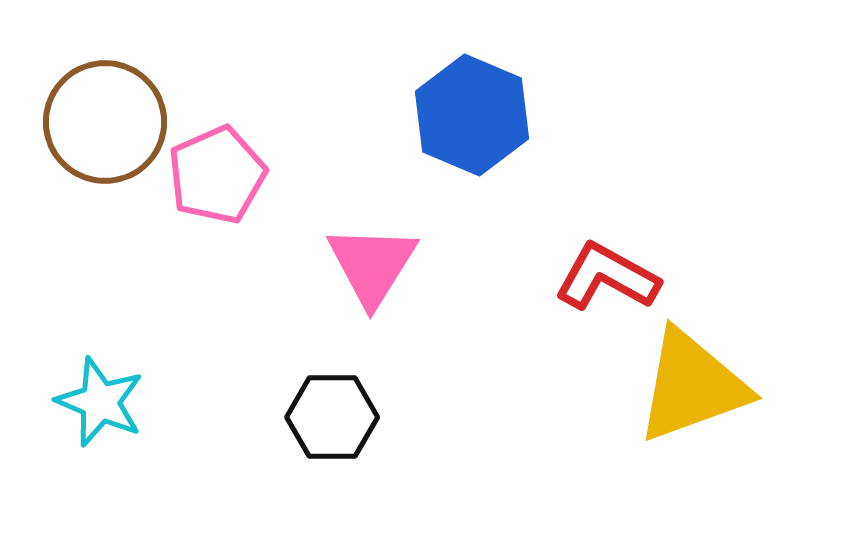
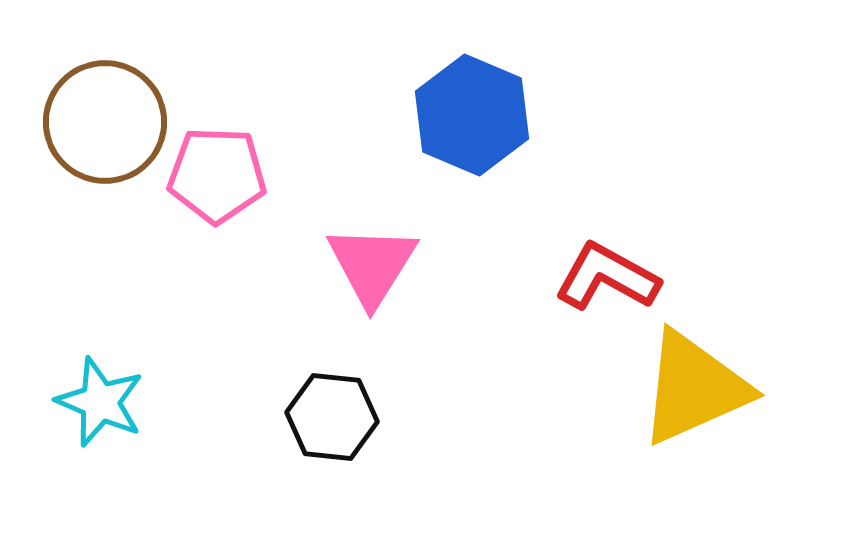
pink pentagon: rotated 26 degrees clockwise
yellow triangle: moved 2 px right, 2 px down; rotated 4 degrees counterclockwise
black hexagon: rotated 6 degrees clockwise
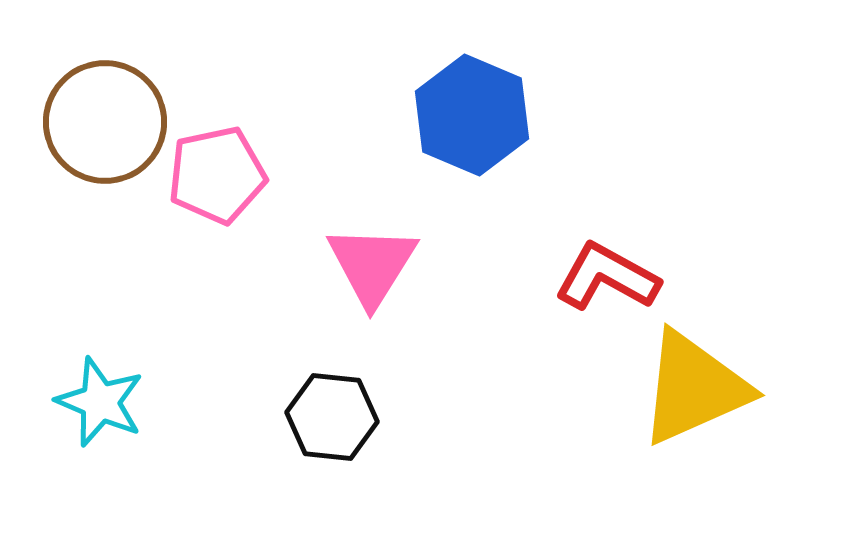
pink pentagon: rotated 14 degrees counterclockwise
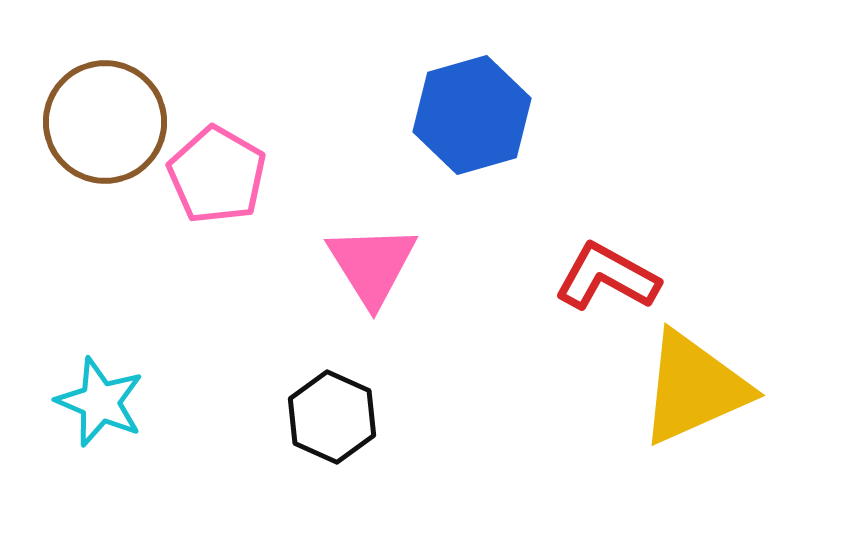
blue hexagon: rotated 21 degrees clockwise
pink pentagon: rotated 30 degrees counterclockwise
pink triangle: rotated 4 degrees counterclockwise
black hexagon: rotated 18 degrees clockwise
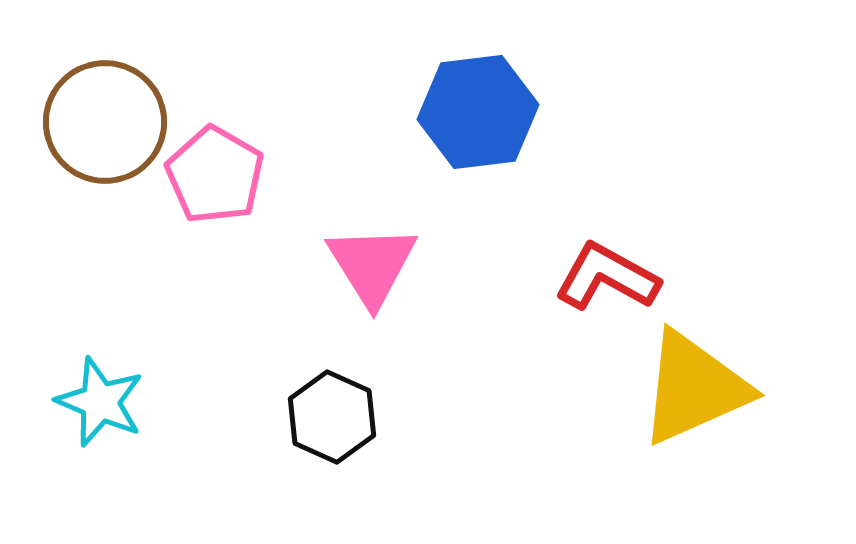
blue hexagon: moved 6 px right, 3 px up; rotated 9 degrees clockwise
pink pentagon: moved 2 px left
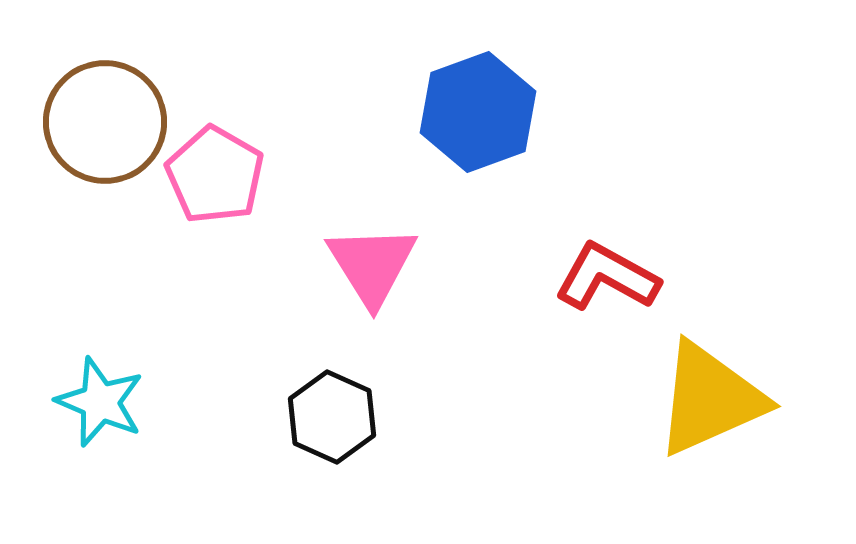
blue hexagon: rotated 13 degrees counterclockwise
yellow triangle: moved 16 px right, 11 px down
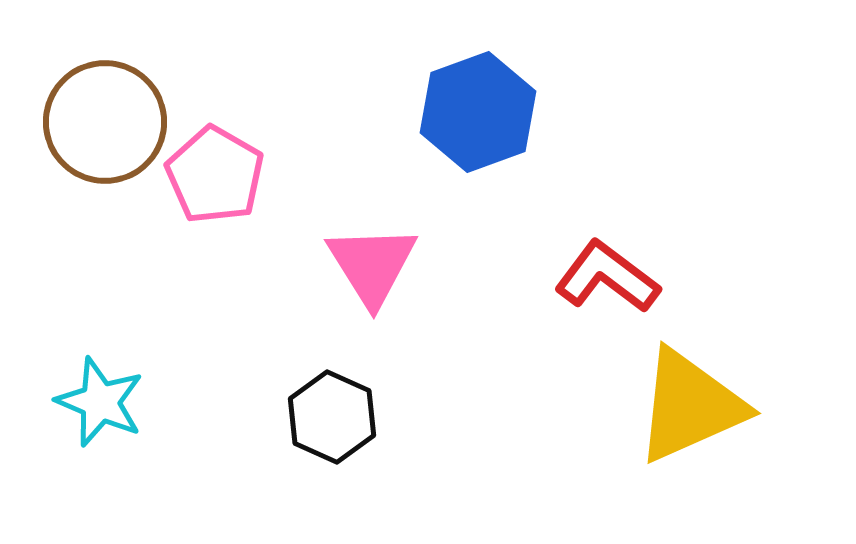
red L-shape: rotated 8 degrees clockwise
yellow triangle: moved 20 px left, 7 px down
